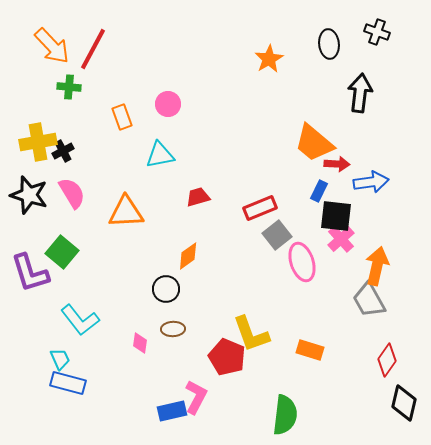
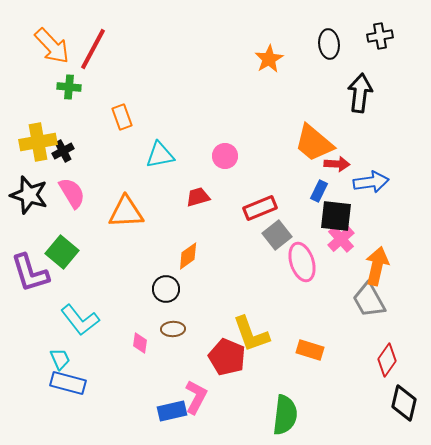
black cross at (377, 32): moved 3 px right, 4 px down; rotated 30 degrees counterclockwise
pink circle at (168, 104): moved 57 px right, 52 px down
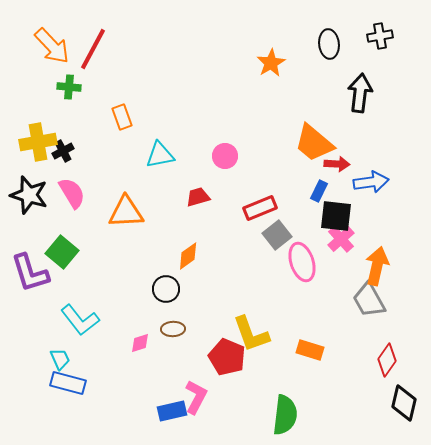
orange star at (269, 59): moved 2 px right, 4 px down
pink diamond at (140, 343): rotated 65 degrees clockwise
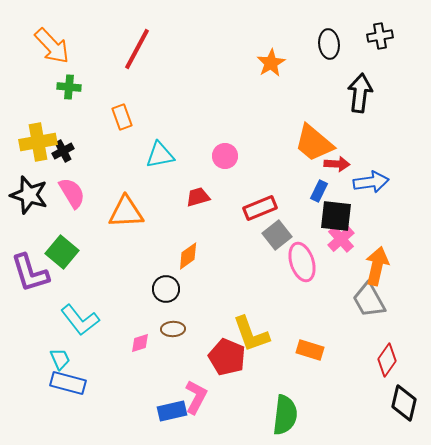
red line at (93, 49): moved 44 px right
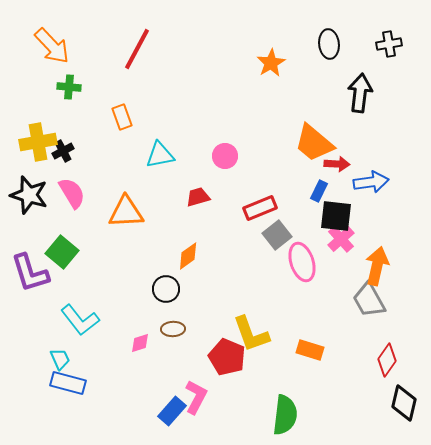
black cross at (380, 36): moved 9 px right, 8 px down
blue rectangle at (172, 411): rotated 36 degrees counterclockwise
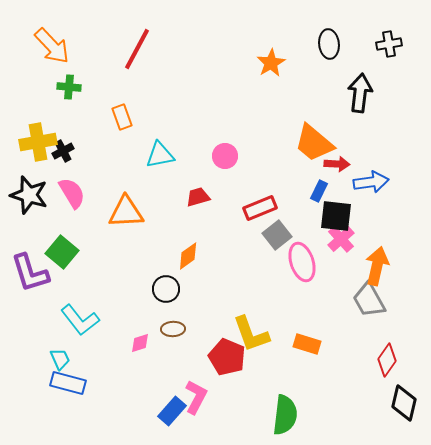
orange rectangle at (310, 350): moved 3 px left, 6 px up
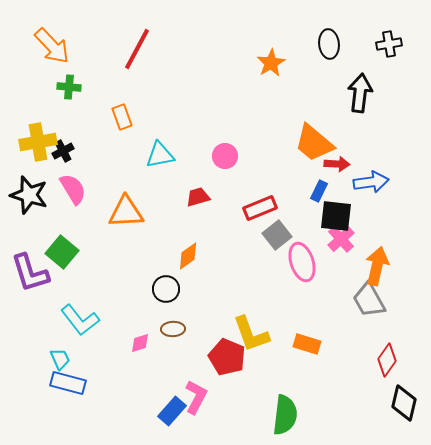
pink semicircle at (72, 193): moved 1 px right, 4 px up
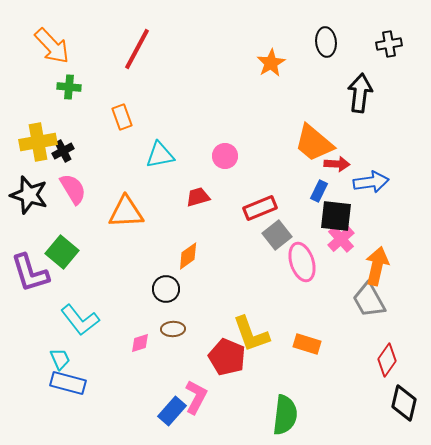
black ellipse at (329, 44): moved 3 px left, 2 px up
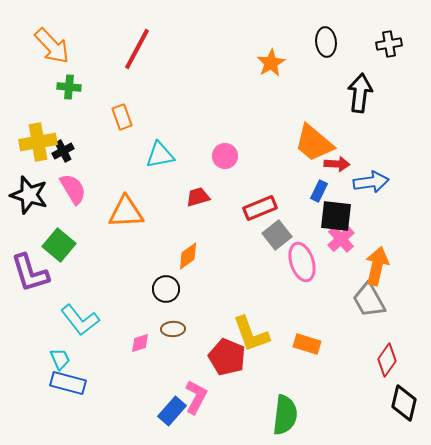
green square at (62, 252): moved 3 px left, 7 px up
